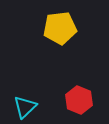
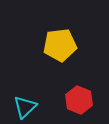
yellow pentagon: moved 17 px down
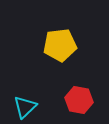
red hexagon: rotated 12 degrees counterclockwise
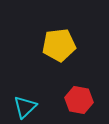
yellow pentagon: moved 1 px left
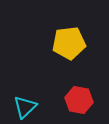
yellow pentagon: moved 10 px right, 2 px up
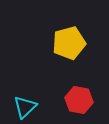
yellow pentagon: rotated 8 degrees counterclockwise
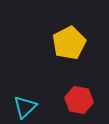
yellow pentagon: rotated 12 degrees counterclockwise
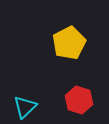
red hexagon: rotated 8 degrees clockwise
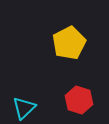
cyan triangle: moved 1 px left, 1 px down
